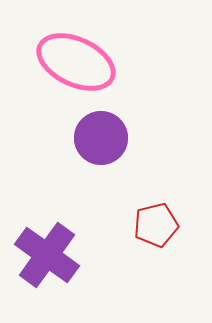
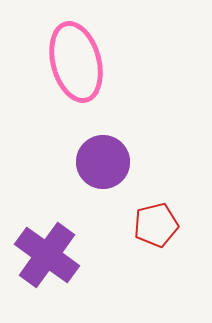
pink ellipse: rotated 50 degrees clockwise
purple circle: moved 2 px right, 24 px down
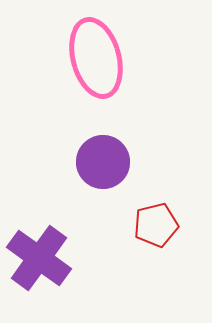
pink ellipse: moved 20 px right, 4 px up
purple cross: moved 8 px left, 3 px down
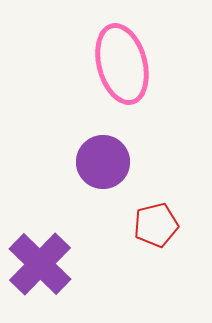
pink ellipse: moved 26 px right, 6 px down
purple cross: moved 1 px right, 6 px down; rotated 8 degrees clockwise
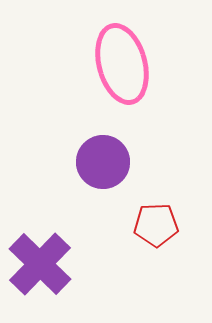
red pentagon: rotated 12 degrees clockwise
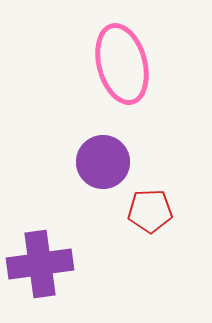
red pentagon: moved 6 px left, 14 px up
purple cross: rotated 38 degrees clockwise
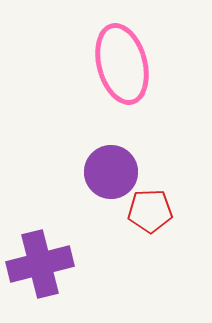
purple circle: moved 8 px right, 10 px down
purple cross: rotated 6 degrees counterclockwise
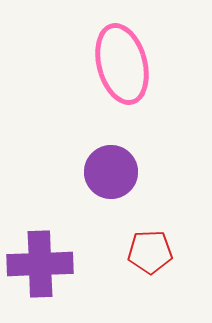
red pentagon: moved 41 px down
purple cross: rotated 12 degrees clockwise
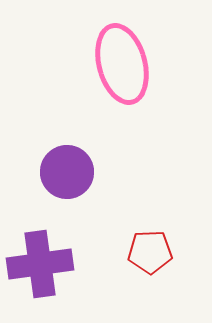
purple circle: moved 44 px left
purple cross: rotated 6 degrees counterclockwise
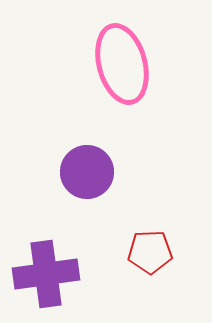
purple circle: moved 20 px right
purple cross: moved 6 px right, 10 px down
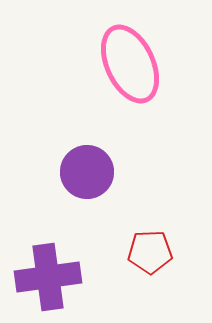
pink ellipse: moved 8 px right; rotated 10 degrees counterclockwise
purple cross: moved 2 px right, 3 px down
